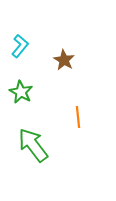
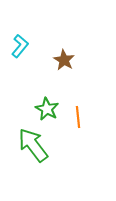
green star: moved 26 px right, 17 px down
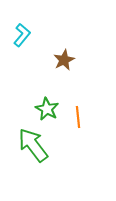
cyan L-shape: moved 2 px right, 11 px up
brown star: rotated 15 degrees clockwise
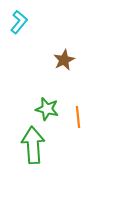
cyan L-shape: moved 3 px left, 13 px up
green star: rotated 15 degrees counterclockwise
green arrow: rotated 33 degrees clockwise
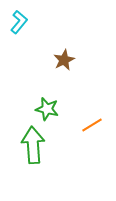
orange line: moved 14 px right, 8 px down; rotated 65 degrees clockwise
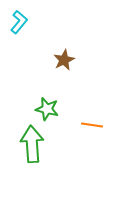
orange line: rotated 40 degrees clockwise
green arrow: moved 1 px left, 1 px up
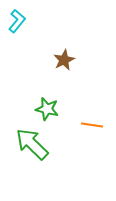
cyan L-shape: moved 2 px left, 1 px up
green arrow: rotated 42 degrees counterclockwise
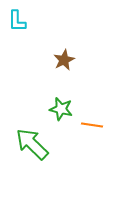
cyan L-shape: rotated 140 degrees clockwise
green star: moved 14 px right
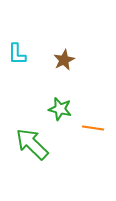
cyan L-shape: moved 33 px down
green star: moved 1 px left
orange line: moved 1 px right, 3 px down
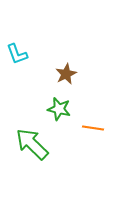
cyan L-shape: rotated 20 degrees counterclockwise
brown star: moved 2 px right, 14 px down
green star: moved 1 px left
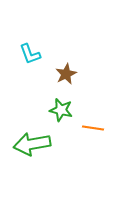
cyan L-shape: moved 13 px right
green star: moved 2 px right, 1 px down
green arrow: rotated 54 degrees counterclockwise
